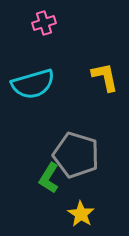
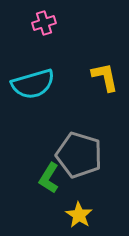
gray pentagon: moved 3 px right
yellow star: moved 2 px left, 1 px down
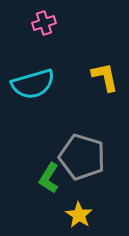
gray pentagon: moved 3 px right, 2 px down
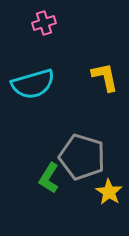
yellow star: moved 30 px right, 23 px up
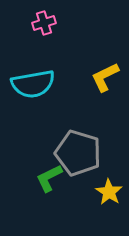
yellow L-shape: rotated 104 degrees counterclockwise
cyan semicircle: rotated 6 degrees clockwise
gray pentagon: moved 4 px left, 4 px up
green L-shape: rotated 32 degrees clockwise
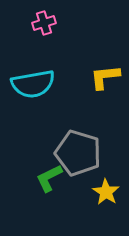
yellow L-shape: rotated 20 degrees clockwise
yellow star: moved 3 px left
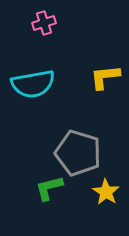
green L-shape: moved 10 px down; rotated 12 degrees clockwise
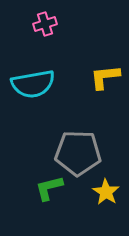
pink cross: moved 1 px right, 1 px down
gray pentagon: rotated 15 degrees counterclockwise
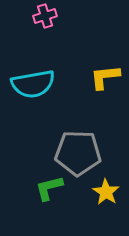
pink cross: moved 8 px up
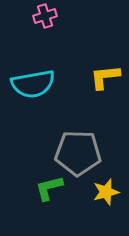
yellow star: rotated 24 degrees clockwise
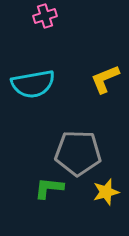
yellow L-shape: moved 2 px down; rotated 16 degrees counterclockwise
green L-shape: rotated 20 degrees clockwise
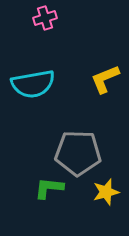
pink cross: moved 2 px down
